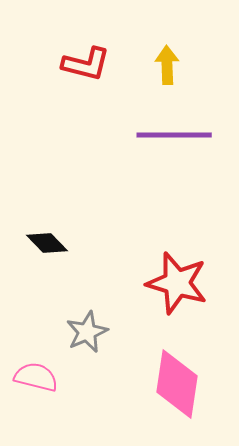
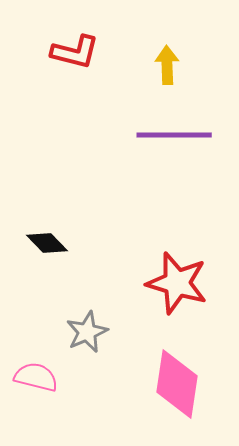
red L-shape: moved 11 px left, 12 px up
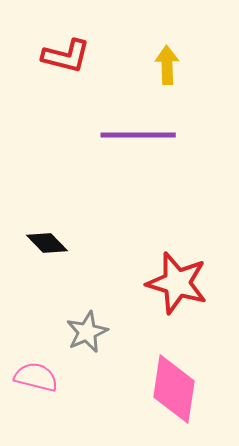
red L-shape: moved 9 px left, 4 px down
purple line: moved 36 px left
pink diamond: moved 3 px left, 5 px down
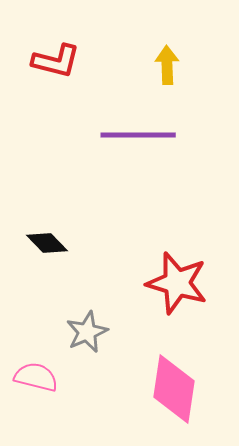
red L-shape: moved 10 px left, 5 px down
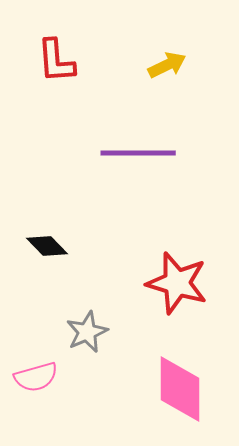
red L-shape: rotated 72 degrees clockwise
yellow arrow: rotated 66 degrees clockwise
purple line: moved 18 px down
black diamond: moved 3 px down
pink semicircle: rotated 150 degrees clockwise
pink diamond: moved 6 px right; rotated 8 degrees counterclockwise
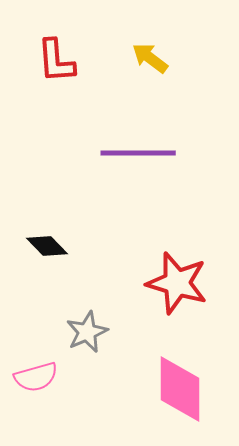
yellow arrow: moved 17 px left, 7 px up; rotated 117 degrees counterclockwise
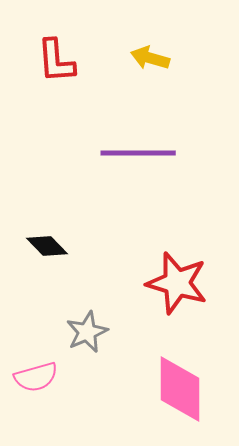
yellow arrow: rotated 21 degrees counterclockwise
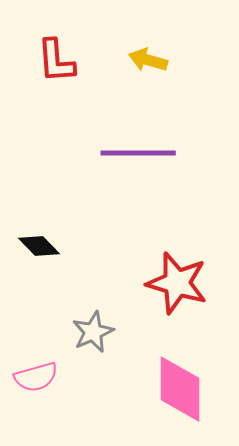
yellow arrow: moved 2 px left, 2 px down
black diamond: moved 8 px left
gray star: moved 6 px right
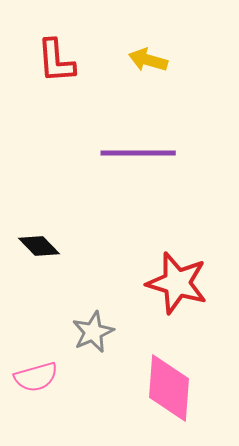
pink diamond: moved 11 px left, 1 px up; rotated 4 degrees clockwise
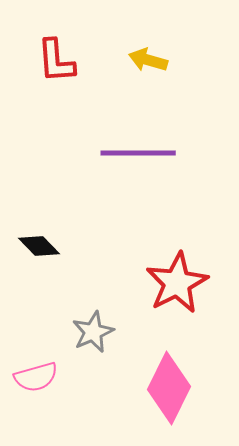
red star: rotated 28 degrees clockwise
pink diamond: rotated 22 degrees clockwise
